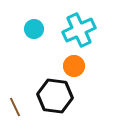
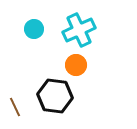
orange circle: moved 2 px right, 1 px up
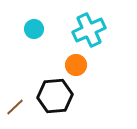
cyan cross: moved 10 px right
black hexagon: rotated 12 degrees counterclockwise
brown line: rotated 72 degrees clockwise
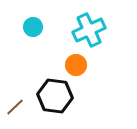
cyan circle: moved 1 px left, 2 px up
black hexagon: rotated 12 degrees clockwise
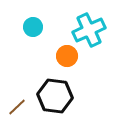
orange circle: moved 9 px left, 9 px up
brown line: moved 2 px right
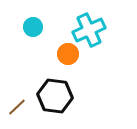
orange circle: moved 1 px right, 2 px up
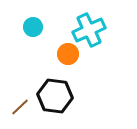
brown line: moved 3 px right
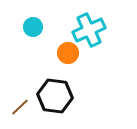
orange circle: moved 1 px up
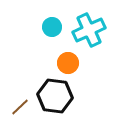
cyan circle: moved 19 px right
orange circle: moved 10 px down
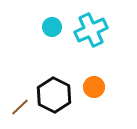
cyan cross: moved 2 px right
orange circle: moved 26 px right, 24 px down
black hexagon: moved 1 px left, 1 px up; rotated 20 degrees clockwise
